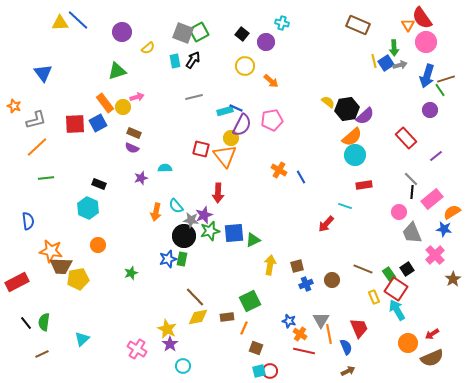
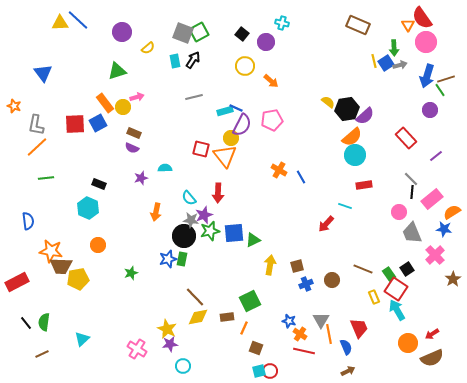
gray L-shape at (36, 120): moved 5 px down; rotated 115 degrees clockwise
cyan semicircle at (176, 206): moved 13 px right, 8 px up
purple star at (170, 344): rotated 28 degrees clockwise
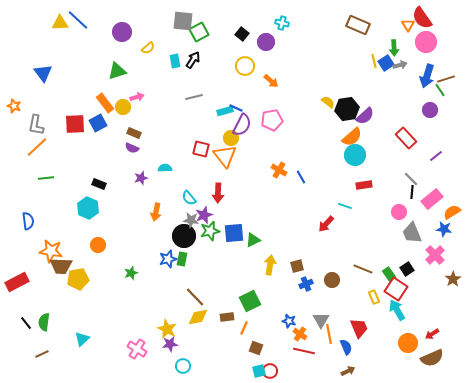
gray square at (183, 33): moved 12 px up; rotated 15 degrees counterclockwise
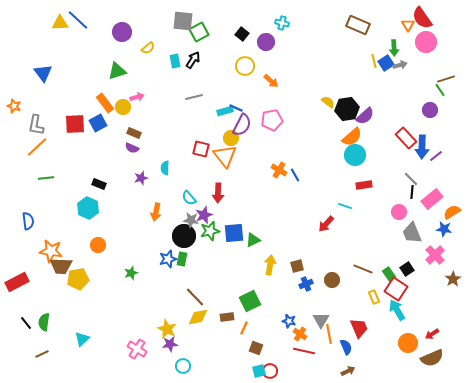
blue arrow at (427, 76): moved 5 px left, 71 px down; rotated 15 degrees counterclockwise
cyan semicircle at (165, 168): rotated 88 degrees counterclockwise
blue line at (301, 177): moved 6 px left, 2 px up
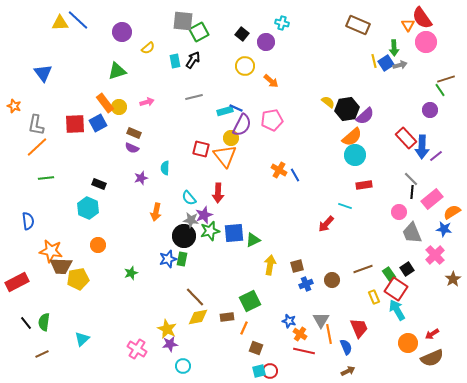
pink arrow at (137, 97): moved 10 px right, 5 px down
yellow circle at (123, 107): moved 4 px left
brown line at (363, 269): rotated 42 degrees counterclockwise
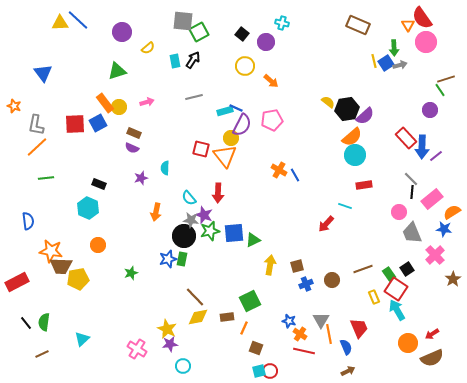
purple star at (204, 215): rotated 30 degrees counterclockwise
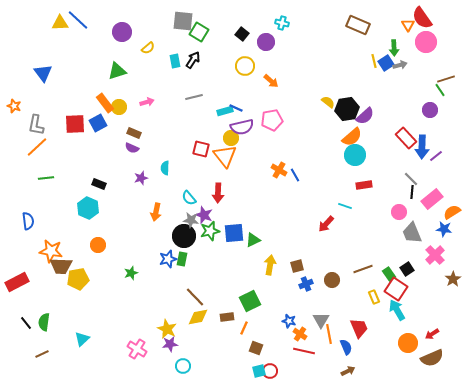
green square at (199, 32): rotated 30 degrees counterclockwise
purple semicircle at (242, 125): moved 2 px down; rotated 50 degrees clockwise
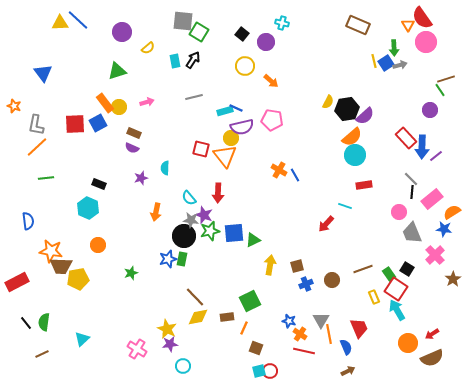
yellow semicircle at (328, 102): rotated 80 degrees clockwise
pink pentagon at (272, 120): rotated 20 degrees clockwise
black square at (407, 269): rotated 24 degrees counterclockwise
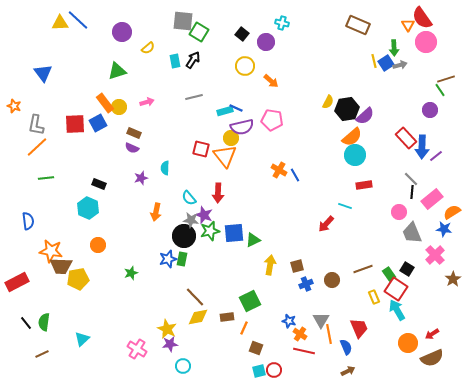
red circle at (270, 371): moved 4 px right, 1 px up
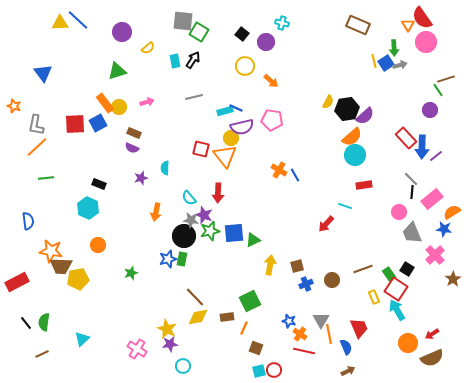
green line at (440, 90): moved 2 px left
